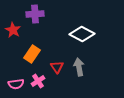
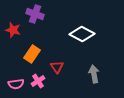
purple cross: rotated 24 degrees clockwise
red star: rotated 14 degrees counterclockwise
gray arrow: moved 15 px right, 7 px down
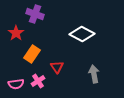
red star: moved 3 px right, 3 px down; rotated 21 degrees clockwise
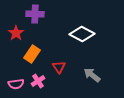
purple cross: rotated 18 degrees counterclockwise
red triangle: moved 2 px right
gray arrow: moved 2 px left, 1 px down; rotated 42 degrees counterclockwise
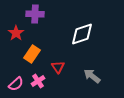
white diamond: rotated 45 degrees counterclockwise
red triangle: moved 1 px left
gray arrow: moved 1 px down
pink semicircle: rotated 35 degrees counterclockwise
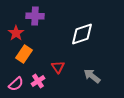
purple cross: moved 2 px down
orange rectangle: moved 8 px left
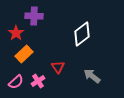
purple cross: moved 1 px left
white diamond: rotated 20 degrees counterclockwise
orange rectangle: rotated 12 degrees clockwise
pink semicircle: moved 2 px up
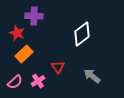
red star: moved 1 px right; rotated 14 degrees counterclockwise
pink semicircle: moved 1 px left
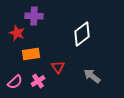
orange rectangle: moved 7 px right; rotated 36 degrees clockwise
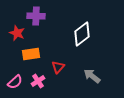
purple cross: moved 2 px right
red triangle: rotated 16 degrees clockwise
